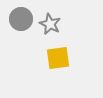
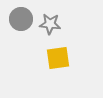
gray star: rotated 20 degrees counterclockwise
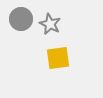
gray star: rotated 20 degrees clockwise
